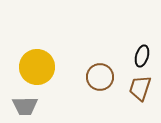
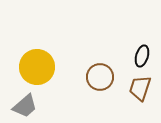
gray trapezoid: rotated 40 degrees counterclockwise
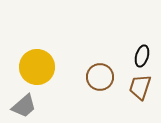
brown trapezoid: moved 1 px up
gray trapezoid: moved 1 px left
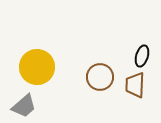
brown trapezoid: moved 5 px left, 2 px up; rotated 16 degrees counterclockwise
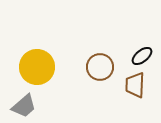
black ellipse: rotated 35 degrees clockwise
brown circle: moved 10 px up
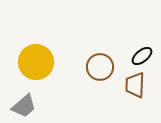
yellow circle: moved 1 px left, 5 px up
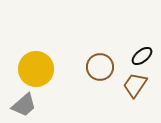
yellow circle: moved 7 px down
brown trapezoid: rotated 32 degrees clockwise
gray trapezoid: moved 1 px up
